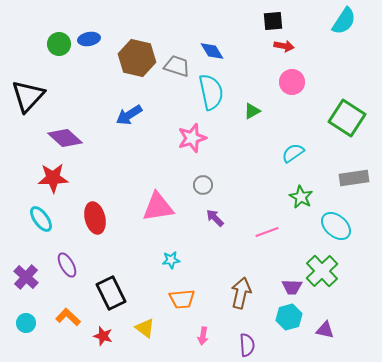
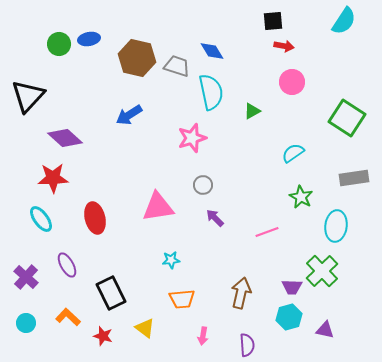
cyan ellipse at (336, 226): rotated 56 degrees clockwise
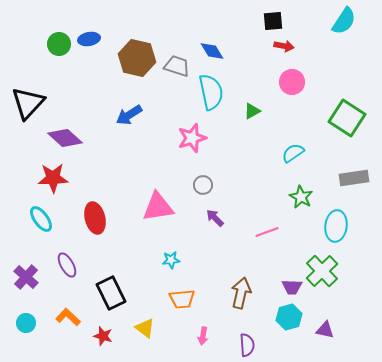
black triangle at (28, 96): moved 7 px down
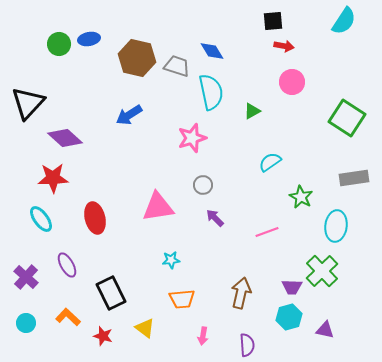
cyan semicircle at (293, 153): moved 23 px left, 9 px down
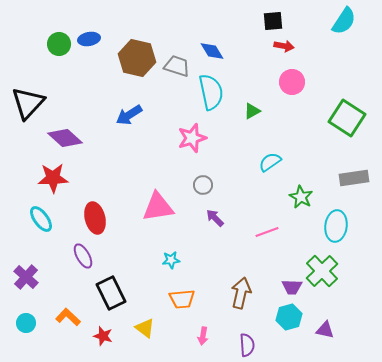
purple ellipse at (67, 265): moved 16 px right, 9 px up
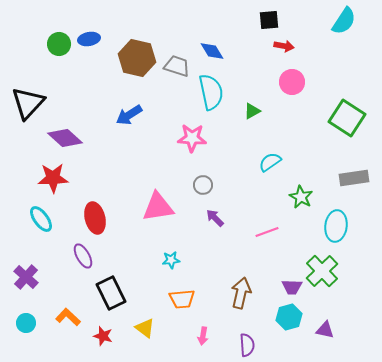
black square at (273, 21): moved 4 px left, 1 px up
pink star at (192, 138): rotated 20 degrees clockwise
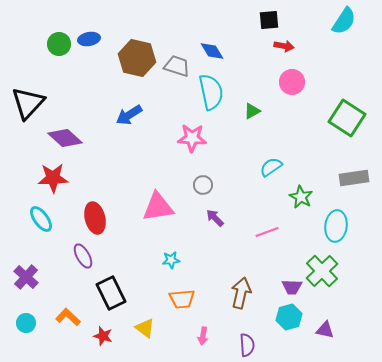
cyan semicircle at (270, 162): moved 1 px right, 5 px down
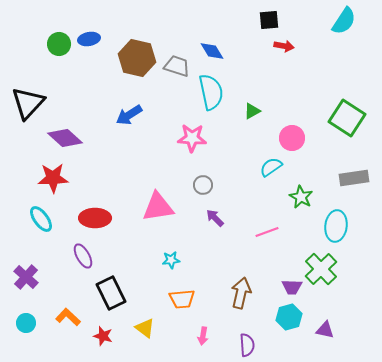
pink circle at (292, 82): moved 56 px down
red ellipse at (95, 218): rotated 76 degrees counterclockwise
green cross at (322, 271): moved 1 px left, 2 px up
